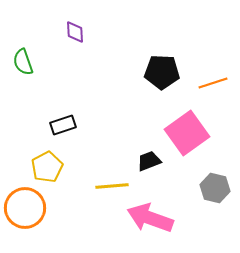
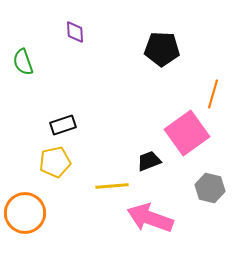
black pentagon: moved 23 px up
orange line: moved 11 px down; rotated 56 degrees counterclockwise
yellow pentagon: moved 8 px right, 5 px up; rotated 16 degrees clockwise
gray hexagon: moved 5 px left
orange circle: moved 5 px down
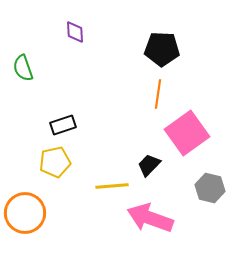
green semicircle: moved 6 px down
orange line: moved 55 px left; rotated 8 degrees counterclockwise
black trapezoid: moved 4 px down; rotated 25 degrees counterclockwise
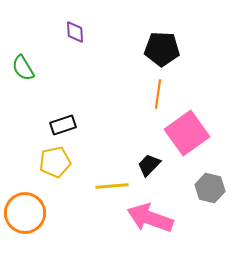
green semicircle: rotated 12 degrees counterclockwise
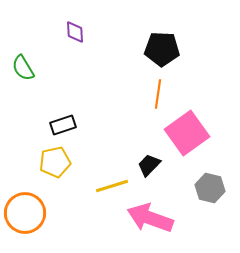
yellow line: rotated 12 degrees counterclockwise
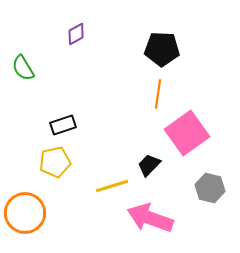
purple diamond: moved 1 px right, 2 px down; rotated 65 degrees clockwise
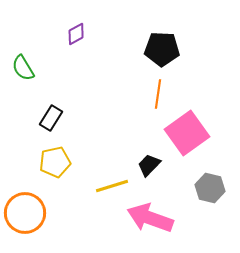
black rectangle: moved 12 px left, 7 px up; rotated 40 degrees counterclockwise
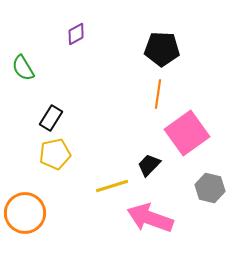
yellow pentagon: moved 8 px up
